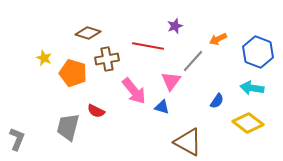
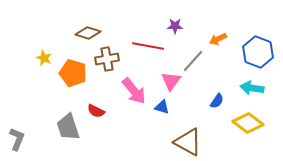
purple star: rotated 21 degrees clockwise
gray trapezoid: rotated 32 degrees counterclockwise
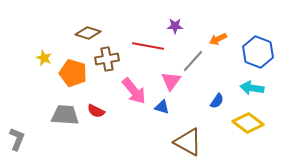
gray trapezoid: moved 3 px left, 12 px up; rotated 112 degrees clockwise
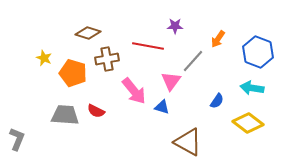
orange arrow: rotated 30 degrees counterclockwise
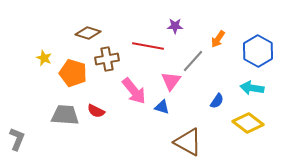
blue hexagon: moved 1 px up; rotated 8 degrees clockwise
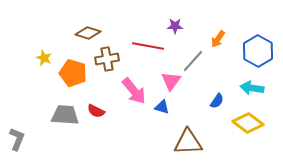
brown triangle: rotated 32 degrees counterclockwise
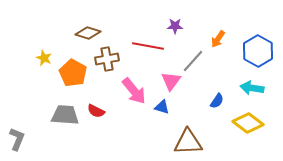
orange pentagon: rotated 12 degrees clockwise
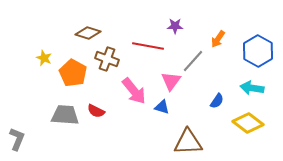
brown cross: rotated 30 degrees clockwise
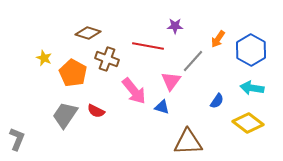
blue hexagon: moved 7 px left, 1 px up
gray trapezoid: rotated 60 degrees counterclockwise
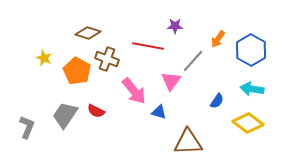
orange pentagon: moved 4 px right, 2 px up
cyan arrow: moved 1 px down
blue triangle: moved 3 px left, 5 px down
gray L-shape: moved 10 px right, 12 px up
